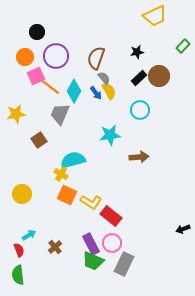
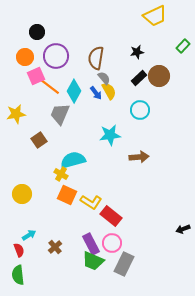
brown semicircle: rotated 10 degrees counterclockwise
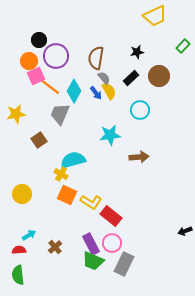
black circle: moved 2 px right, 8 px down
orange circle: moved 4 px right, 4 px down
black rectangle: moved 8 px left
black arrow: moved 2 px right, 2 px down
red semicircle: rotated 72 degrees counterclockwise
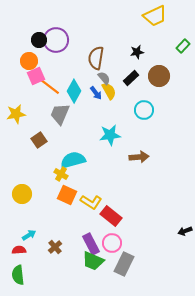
purple circle: moved 16 px up
cyan circle: moved 4 px right
